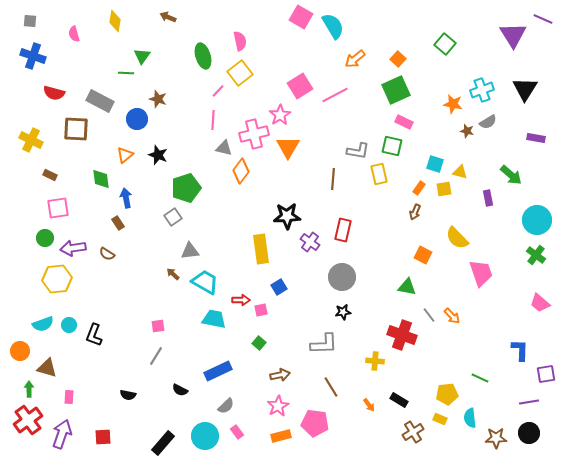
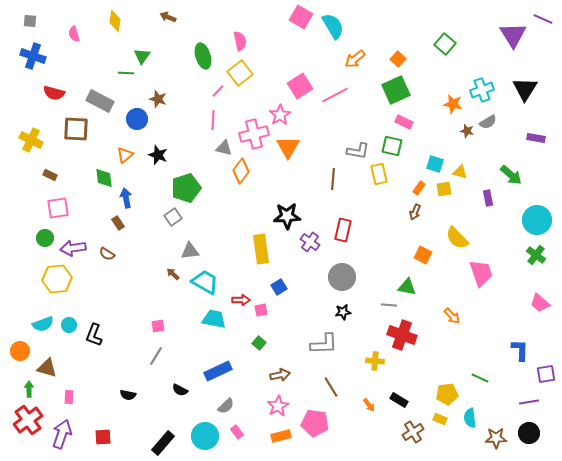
green diamond at (101, 179): moved 3 px right, 1 px up
gray line at (429, 315): moved 40 px left, 10 px up; rotated 49 degrees counterclockwise
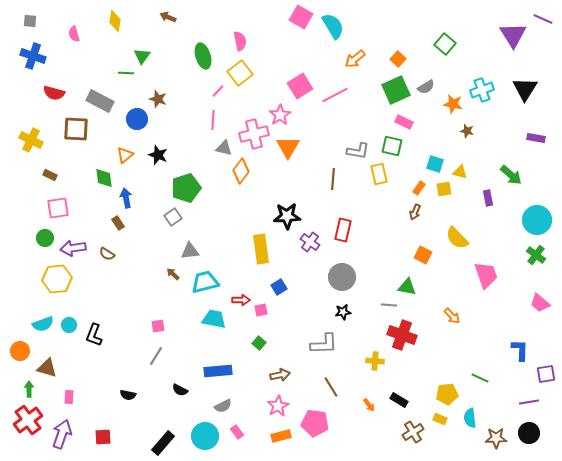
gray semicircle at (488, 122): moved 62 px left, 35 px up
pink trapezoid at (481, 273): moved 5 px right, 2 px down
cyan trapezoid at (205, 282): rotated 44 degrees counterclockwise
blue rectangle at (218, 371): rotated 20 degrees clockwise
gray semicircle at (226, 406): moved 3 px left; rotated 18 degrees clockwise
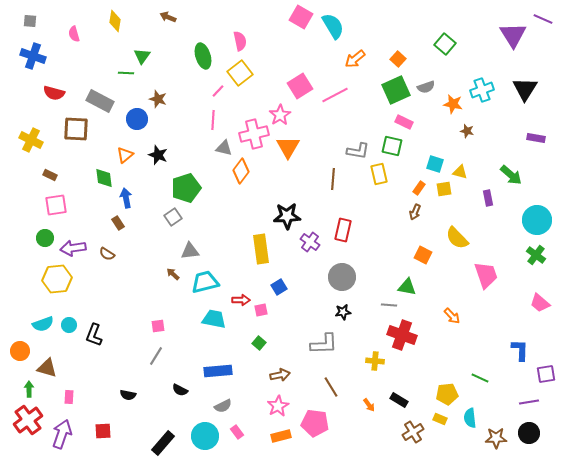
gray semicircle at (426, 87): rotated 12 degrees clockwise
pink square at (58, 208): moved 2 px left, 3 px up
red square at (103, 437): moved 6 px up
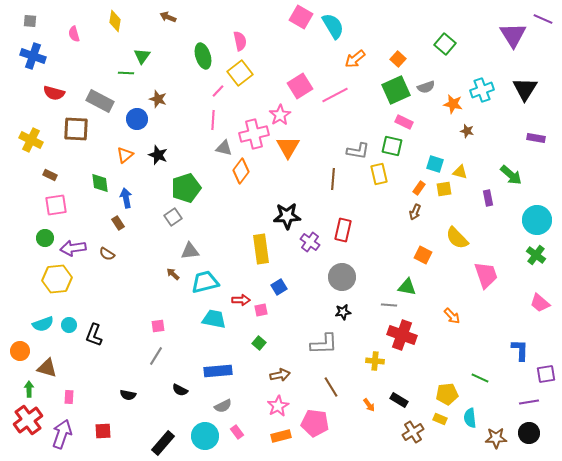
green diamond at (104, 178): moved 4 px left, 5 px down
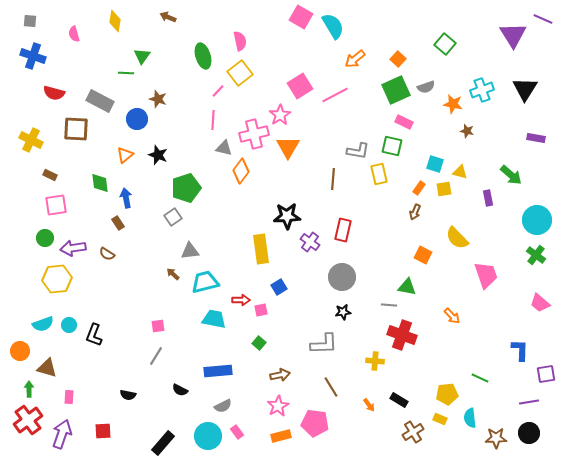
cyan circle at (205, 436): moved 3 px right
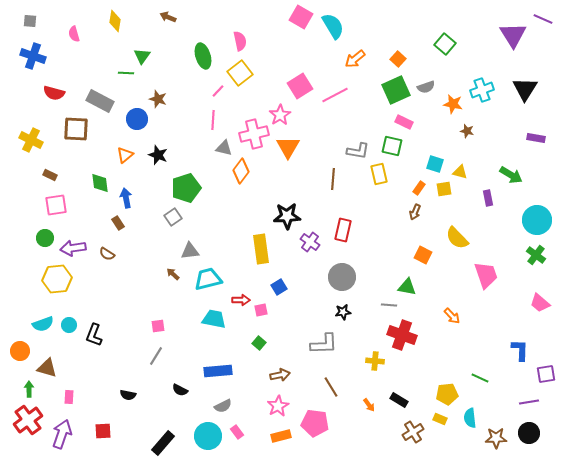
green arrow at (511, 175): rotated 10 degrees counterclockwise
cyan trapezoid at (205, 282): moved 3 px right, 3 px up
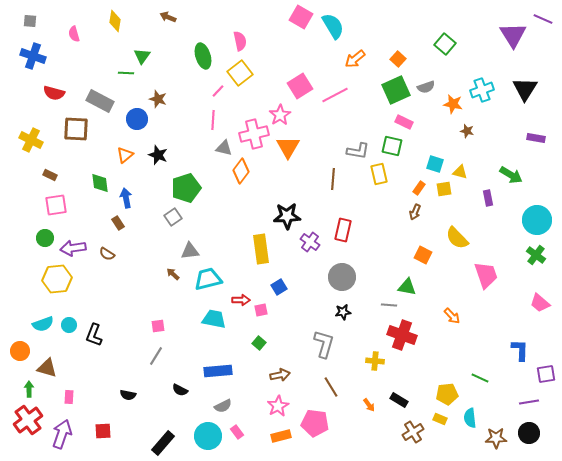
gray L-shape at (324, 344): rotated 72 degrees counterclockwise
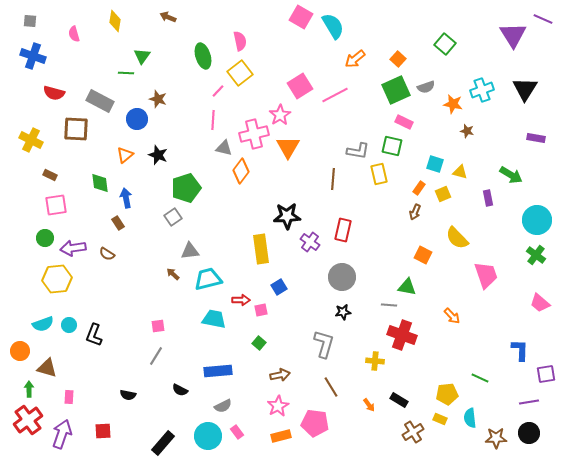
yellow square at (444, 189): moved 1 px left, 5 px down; rotated 14 degrees counterclockwise
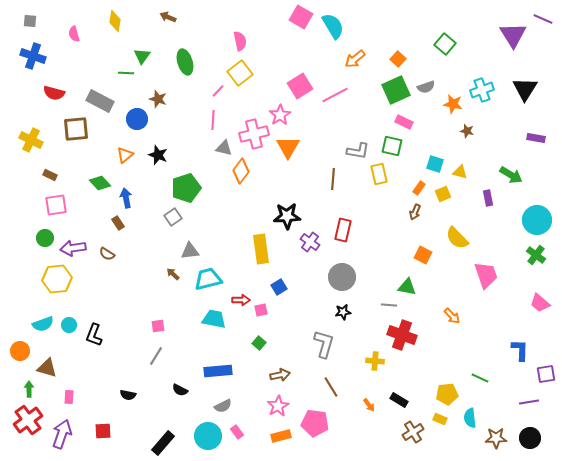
green ellipse at (203, 56): moved 18 px left, 6 px down
brown square at (76, 129): rotated 8 degrees counterclockwise
green diamond at (100, 183): rotated 35 degrees counterclockwise
black circle at (529, 433): moved 1 px right, 5 px down
